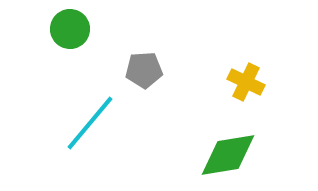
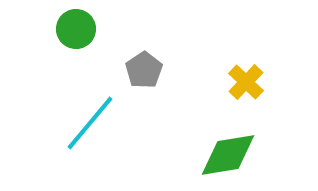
green circle: moved 6 px right
gray pentagon: rotated 30 degrees counterclockwise
yellow cross: rotated 18 degrees clockwise
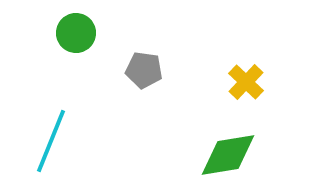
green circle: moved 4 px down
gray pentagon: rotated 30 degrees counterclockwise
cyan line: moved 39 px left, 18 px down; rotated 18 degrees counterclockwise
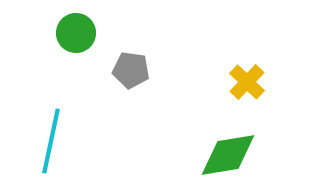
gray pentagon: moved 13 px left
yellow cross: moved 1 px right
cyan line: rotated 10 degrees counterclockwise
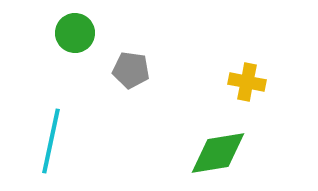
green circle: moved 1 px left
yellow cross: rotated 33 degrees counterclockwise
green diamond: moved 10 px left, 2 px up
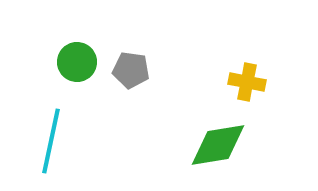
green circle: moved 2 px right, 29 px down
green diamond: moved 8 px up
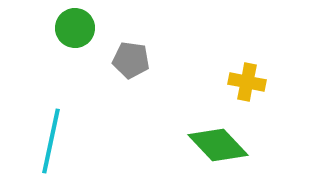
green circle: moved 2 px left, 34 px up
gray pentagon: moved 10 px up
green diamond: rotated 56 degrees clockwise
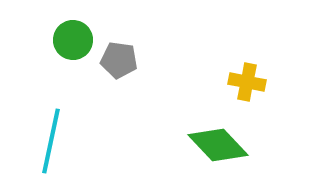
green circle: moved 2 px left, 12 px down
gray pentagon: moved 12 px left
